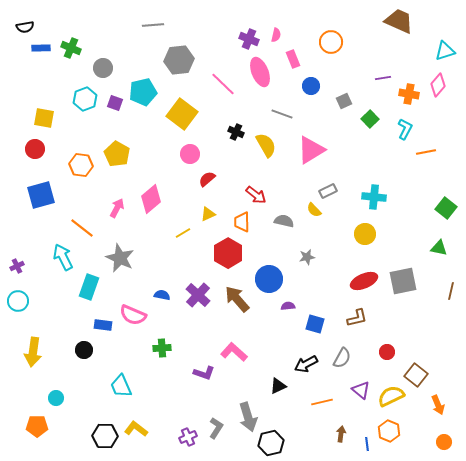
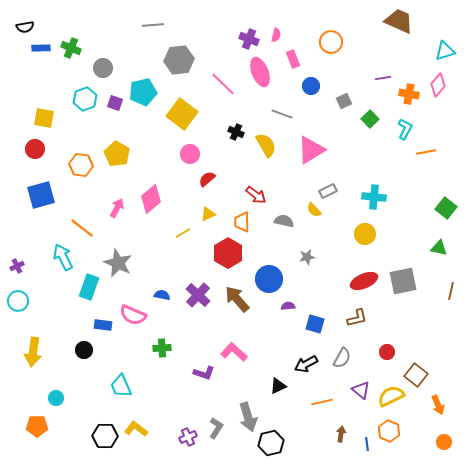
gray star at (120, 258): moved 2 px left, 5 px down
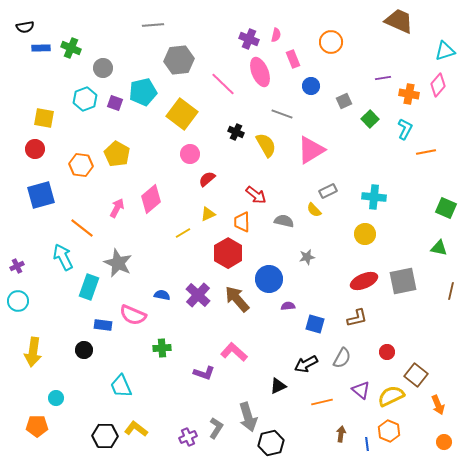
green square at (446, 208): rotated 15 degrees counterclockwise
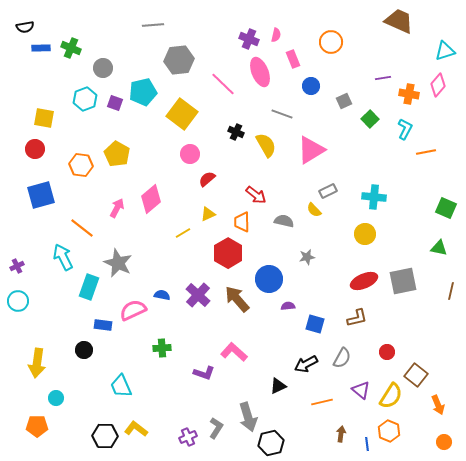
pink semicircle at (133, 315): moved 5 px up; rotated 132 degrees clockwise
yellow arrow at (33, 352): moved 4 px right, 11 px down
yellow semicircle at (391, 396): rotated 148 degrees clockwise
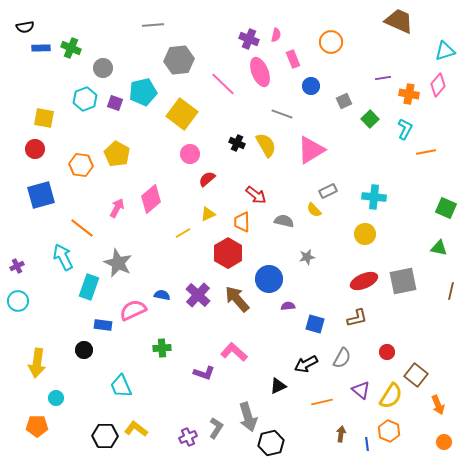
black cross at (236, 132): moved 1 px right, 11 px down
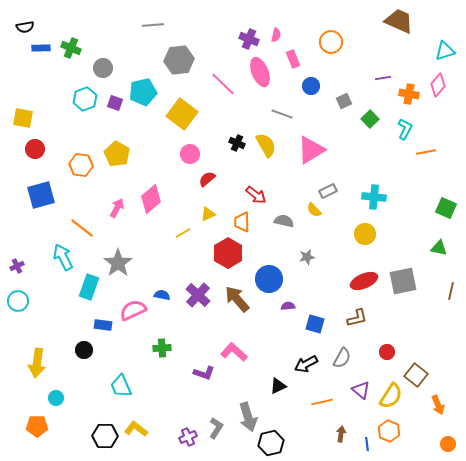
yellow square at (44, 118): moved 21 px left
gray star at (118, 263): rotated 12 degrees clockwise
orange circle at (444, 442): moved 4 px right, 2 px down
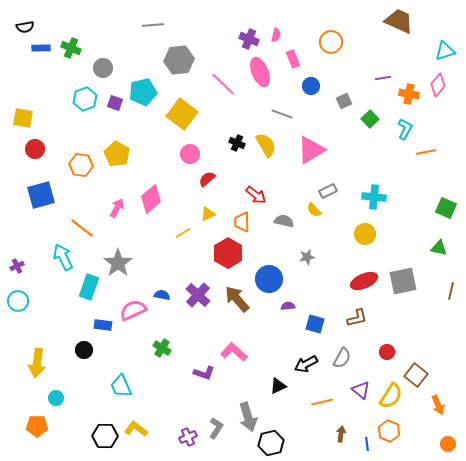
green cross at (162, 348): rotated 36 degrees clockwise
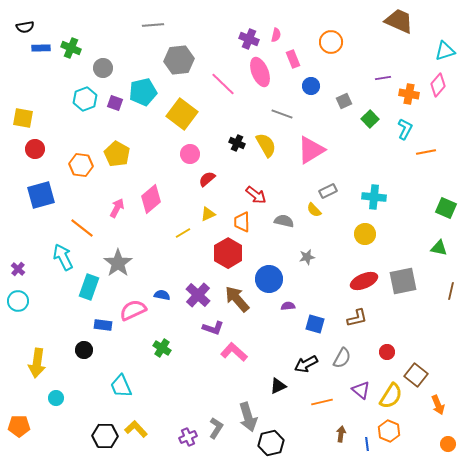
purple cross at (17, 266): moved 1 px right, 3 px down; rotated 24 degrees counterclockwise
purple L-shape at (204, 373): moved 9 px right, 45 px up
orange pentagon at (37, 426): moved 18 px left
yellow L-shape at (136, 429): rotated 10 degrees clockwise
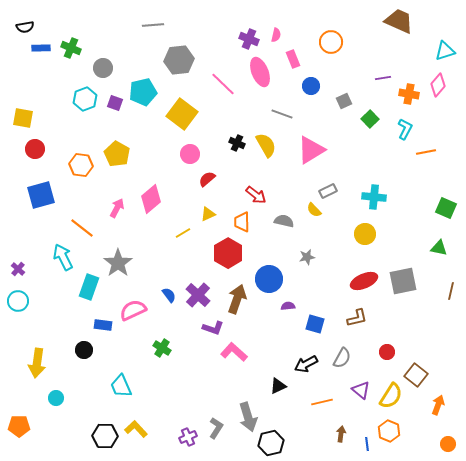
blue semicircle at (162, 295): moved 7 px right; rotated 42 degrees clockwise
brown arrow at (237, 299): rotated 60 degrees clockwise
orange arrow at (438, 405): rotated 138 degrees counterclockwise
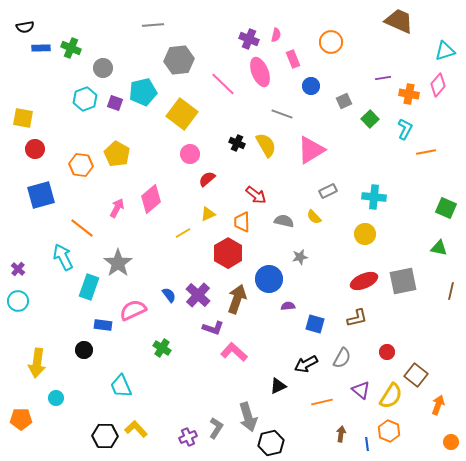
yellow semicircle at (314, 210): moved 7 px down
gray star at (307, 257): moved 7 px left
orange pentagon at (19, 426): moved 2 px right, 7 px up
orange circle at (448, 444): moved 3 px right, 2 px up
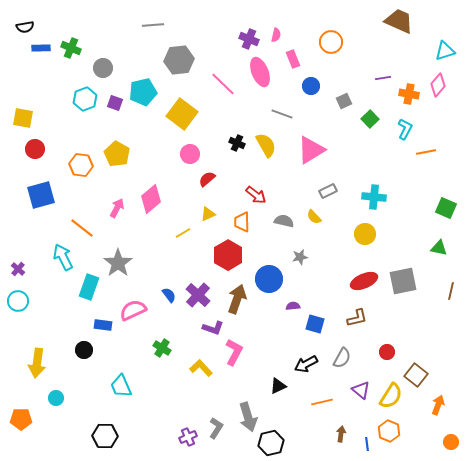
red hexagon at (228, 253): moved 2 px down
purple semicircle at (288, 306): moved 5 px right
pink L-shape at (234, 352): rotated 76 degrees clockwise
yellow L-shape at (136, 429): moved 65 px right, 61 px up
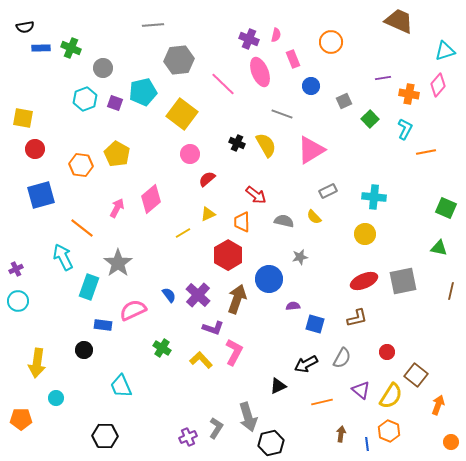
purple cross at (18, 269): moved 2 px left; rotated 24 degrees clockwise
yellow L-shape at (201, 368): moved 8 px up
